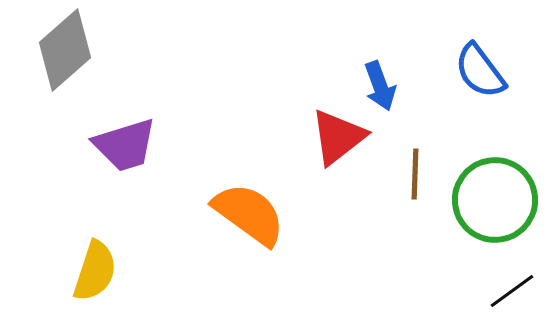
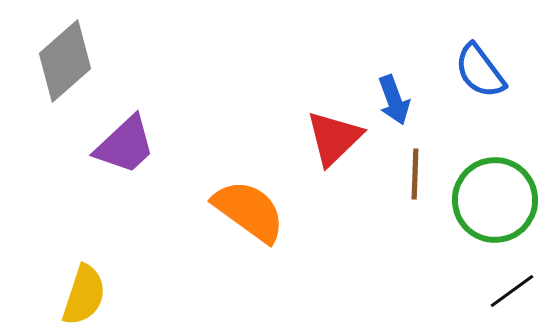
gray diamond: moved 11 px down
blue arrow: moved 14 px right, 14 px down
red triangle: moved 4 px left, 1 px down; rotated 6 degrees counterclockwise
purple trapezoid: rotated 26 degrees counterclockwise
orange semicircle: moved 3 px up
yellow semicircle: moved 11 px left, 24 px down
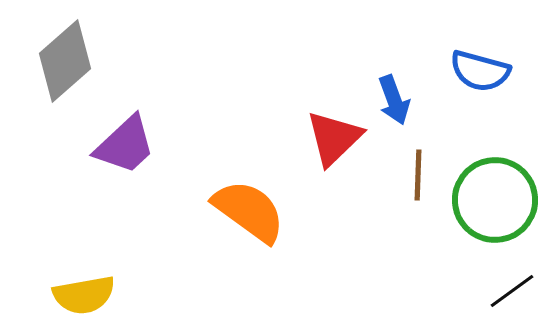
blue semicircle: rotated 38 degrees counterclockwise
brown line: moved 3 px right, 1 px down
yellow semicircle: rotated 62 degrees clockwise
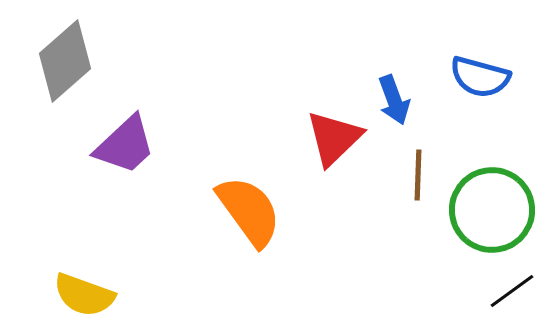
blue semicircle: moved 6 px down
green circle: moved 3 px left, 10 px down
orange semicircle: rotated 18 degrees clockwise
yellow semicircle: rotated 30 degrees clockwise
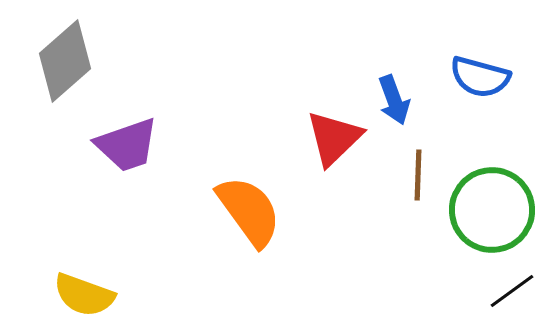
purple trapezoid: moved 2 px right; rotated 24 degrees clockwise
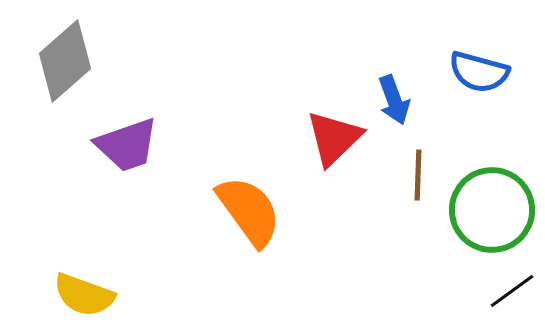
blue semicircle: moved 1 px left, 5 px up
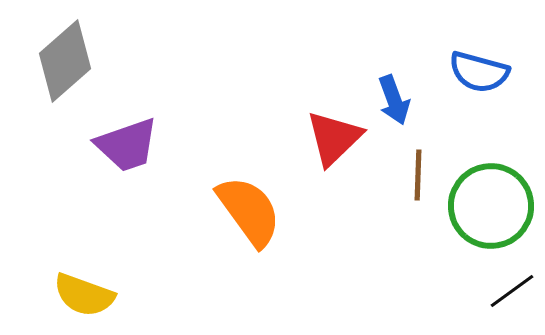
green circle: moved 1 px left, 4 px up
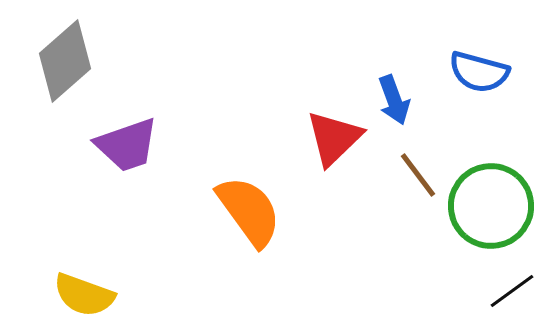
brown line: rotated 39 degrees counterclockwise
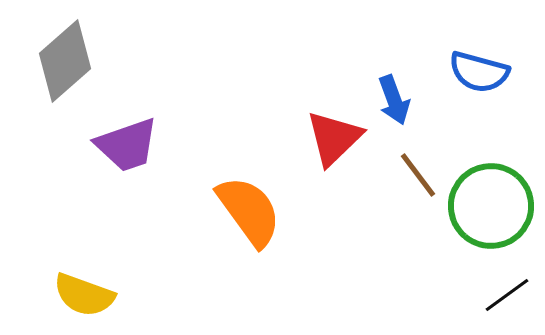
black line: moved 5 px left, 4 px down
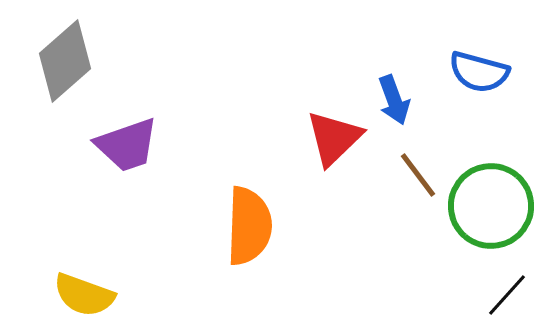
orange semicircle: moved 15 px down; rotated 38 degrees clockwise
black line: rotated 12 degrees counterclockwise
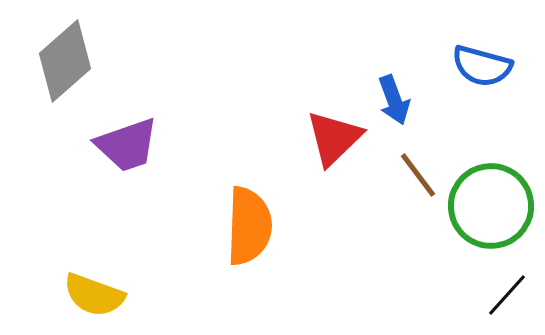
blue semicircle: moved 3 px right, 6 px up
yellow semicircle: moved 10 px right
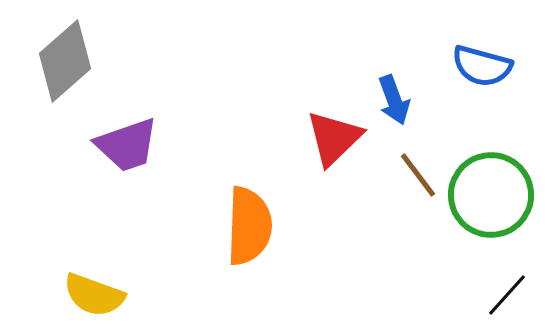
green circle: moved 11 px up
